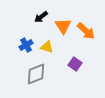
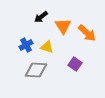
orange arrow: moved 1 px right, 2 px down
gray diamond: moved 4 px up; rotated 25 degrees clockwise
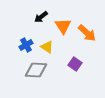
yellow triangle: rotated 16 degrees clockwise
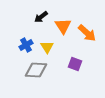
yellow triangle: rotated 24 degrees clockwise
purple square: rotated 16 degrees counterclockwise
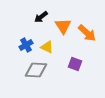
yellow triangle: rotated 32 degrees counterclockwise
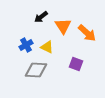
purple square: moved 1 px right
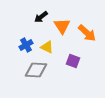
orange triangle: moved 1 px left
purple square: moved 3 px left, 3 px up
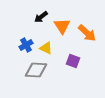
yellow triangle: moved 1 px left, 1 px down
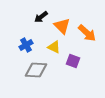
orange triangle: rotated 12 degrees counterclockwise
yellow triangle: moved 8 px right, 1 px up
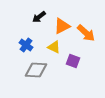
black arrow: moved 2 px left
orange triangle: rotated 48 degrees clockwise
orange arrow: moved 1 px left
blue cross: rotated 24 degrees counterclockwise
